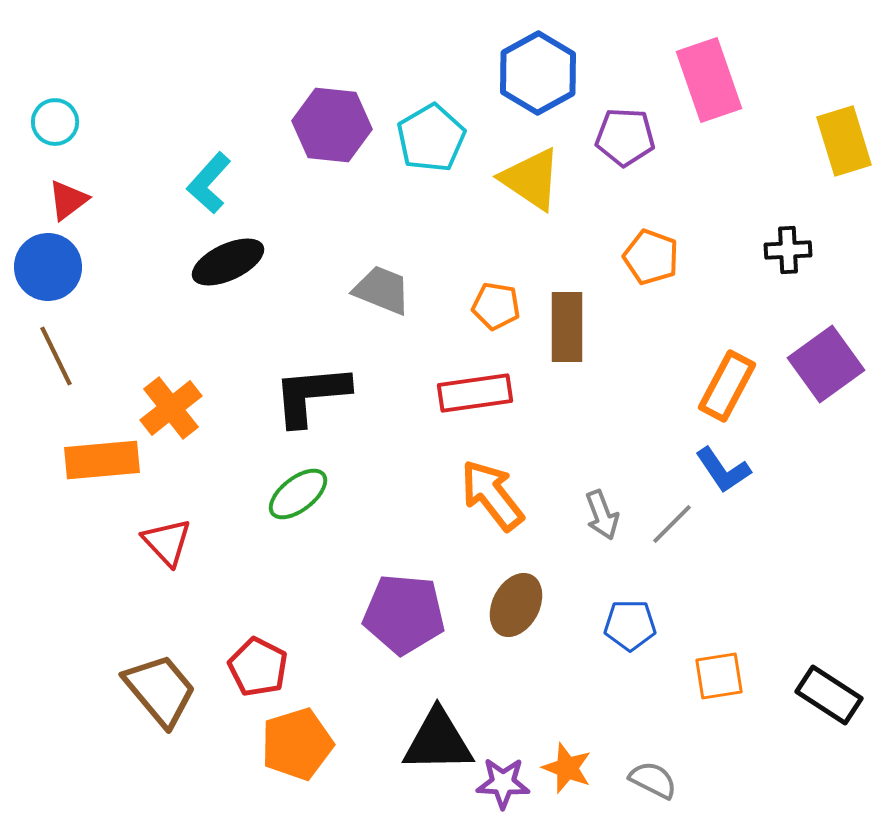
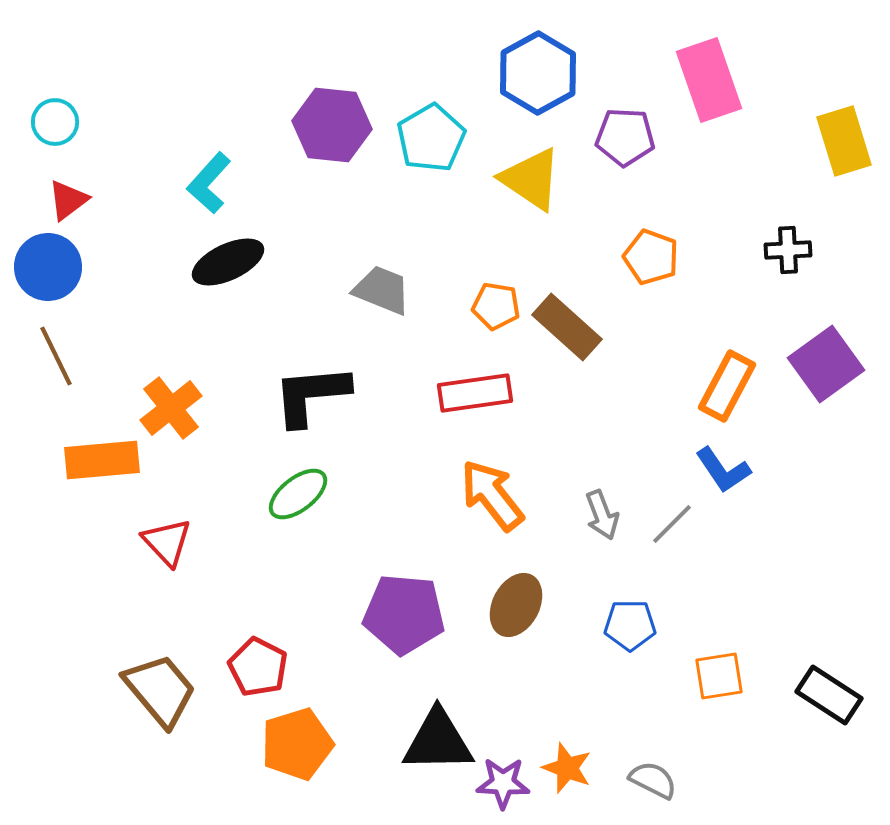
brown rectangle at (567, 327): rotated 48 degrees counterclockwise
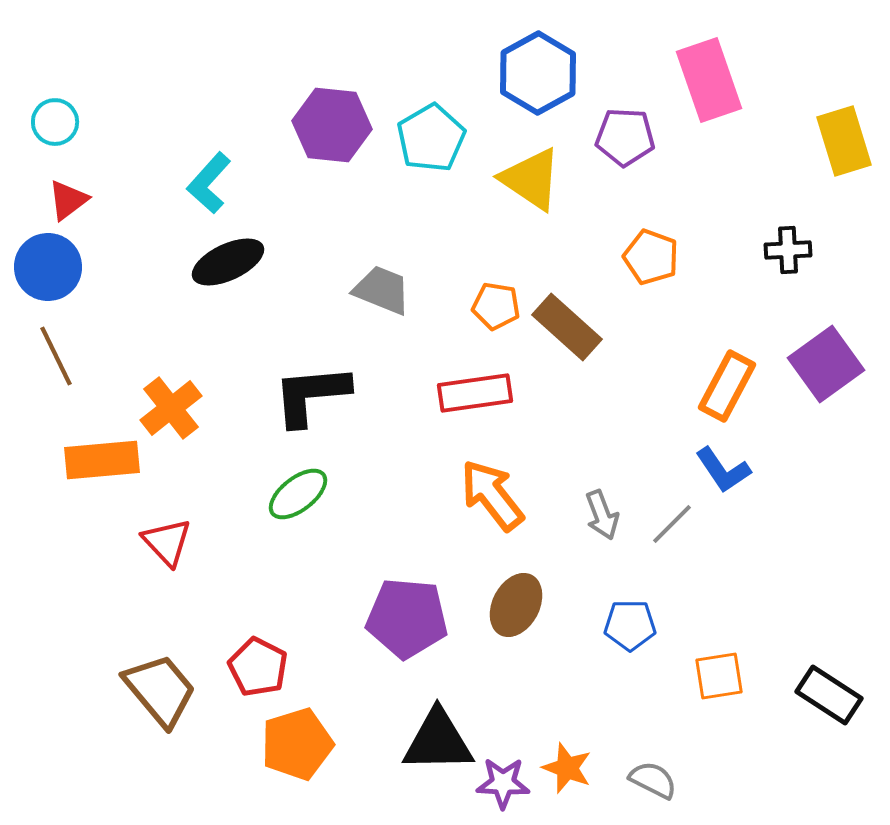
purple pentagon at (404, 614): moved 3 px right, 4 px down
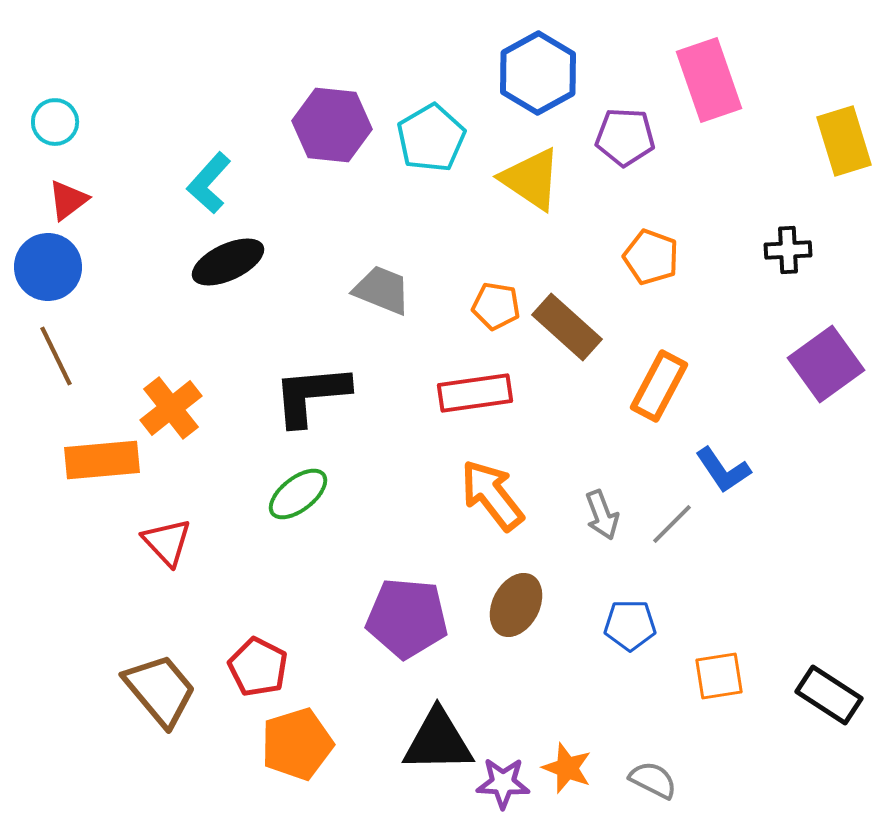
orange rectangle at (727, 386): moved 68 px left
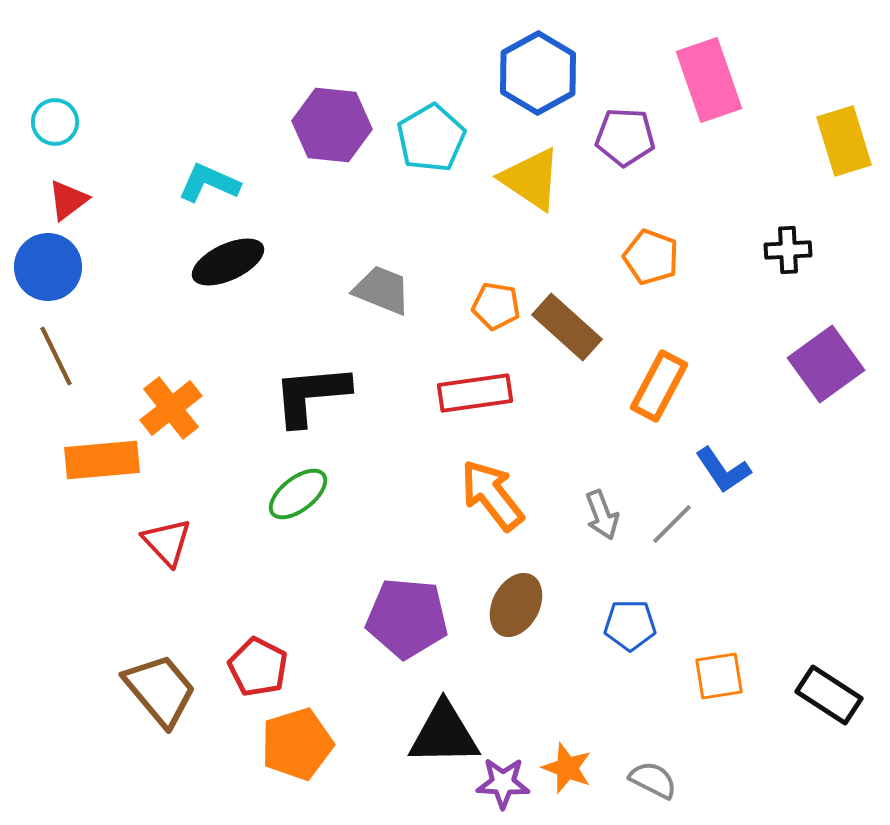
cyan L-shape at (209, 183): rotated 72 degrees clockwise
black triangle at (438, 741): moved 6 px right, 7 px up
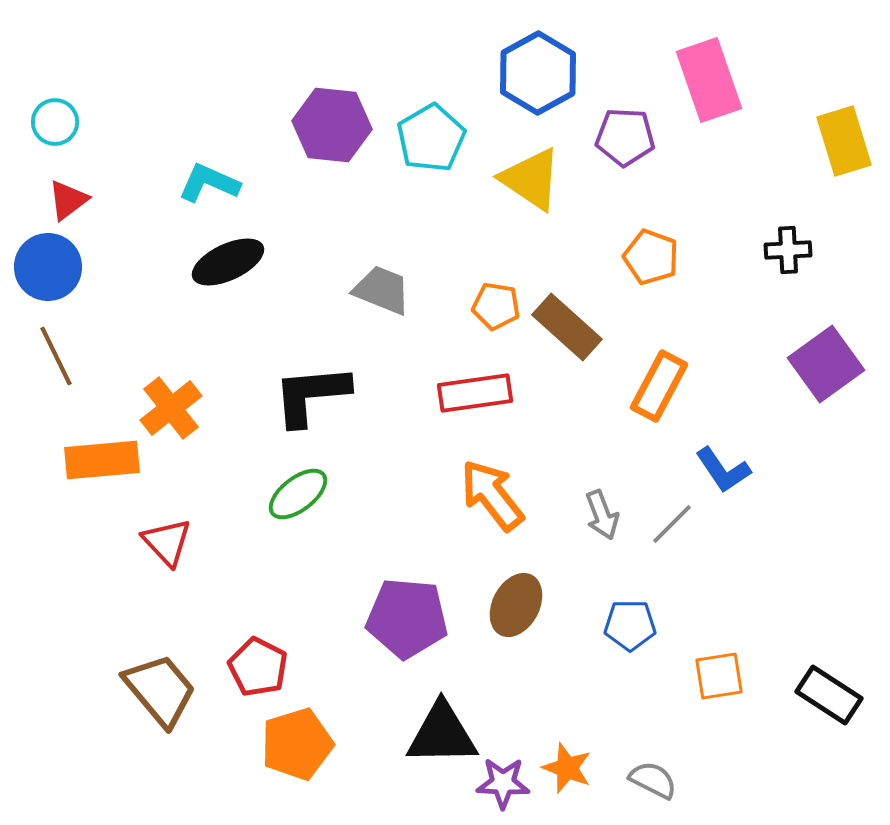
black triangle at (444, 734): moved 2 px left
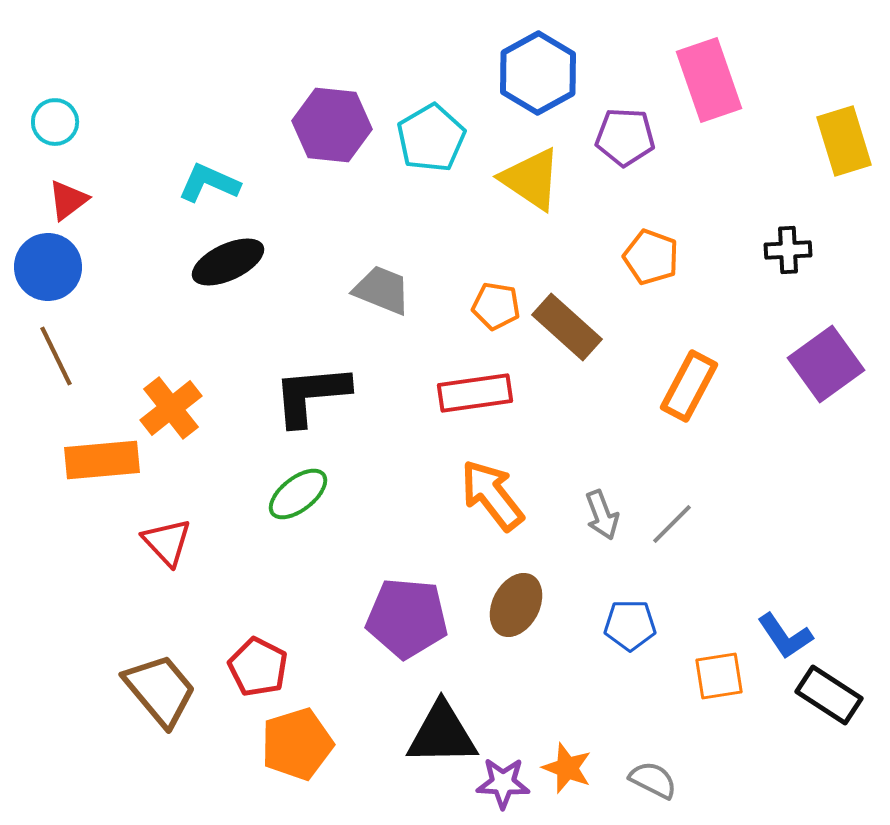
orange rectangle at (659, 386): moved 30 px right
blue L-shape at (723, 470): moved 62 px right, 166 px down
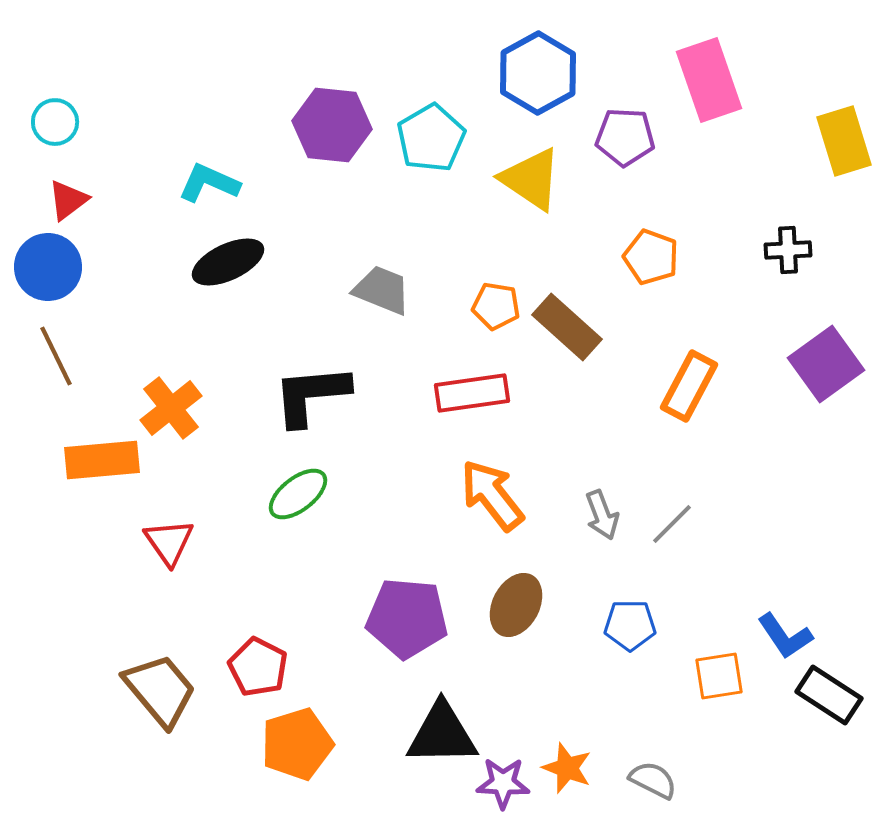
red rectangle at (475, 393): moved 3 px left
red triangle at (167, 542): moved 2 px right; rotated 8 degrees clockwise
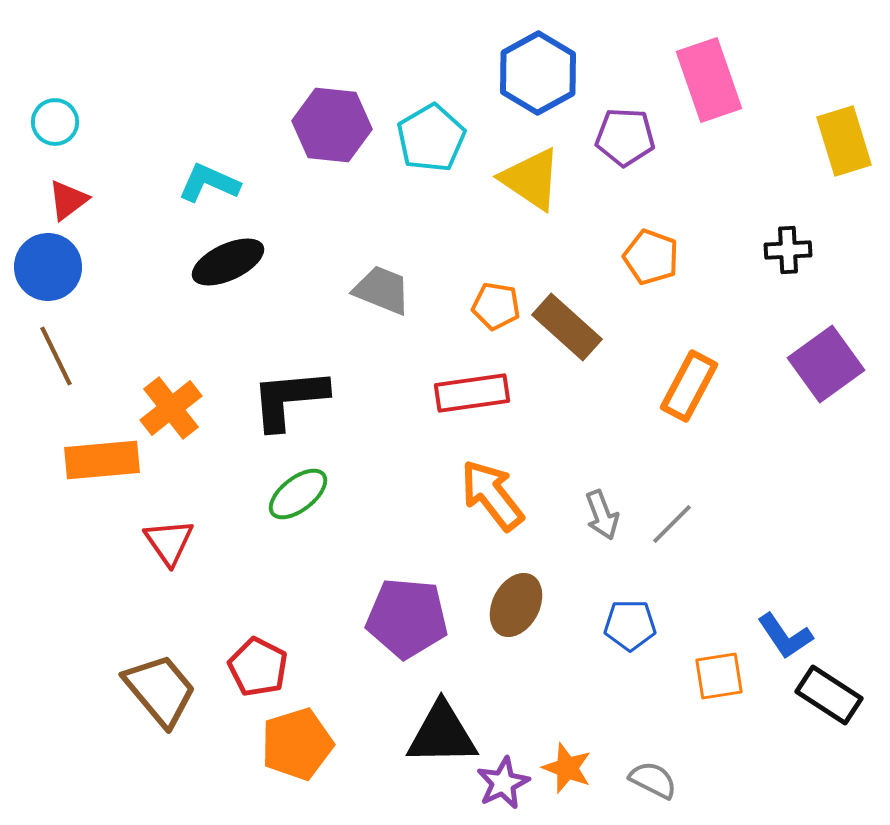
black L-shape at (311, 395): moved 22 px left, 4 px down
purple star at (503, 783): rotated 28 degrees counterclockwise
